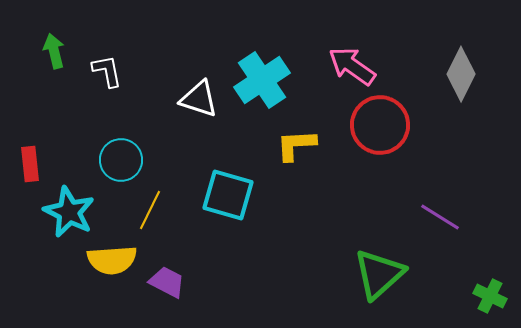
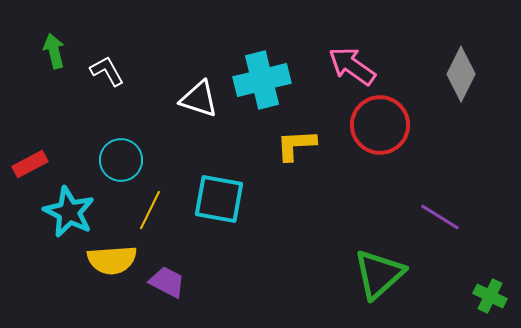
white L-shape: rotated 18 degrees counterclockwise
cyan cross: rotated 20 degrees clockwise
red rectangle: rotated 68 degrees clockwise
cyan square: moved 9 px left, 4 px down; rotated 6 degrees counterclockwise
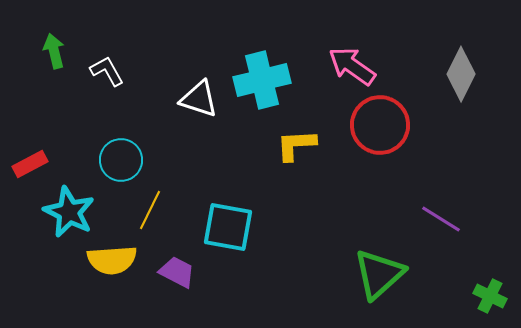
cyan square: moved 9 px right, 28 px down
purple line: moved 1 px right, 2 px down
purple trapezoid: moved 10 px right, 10 px up
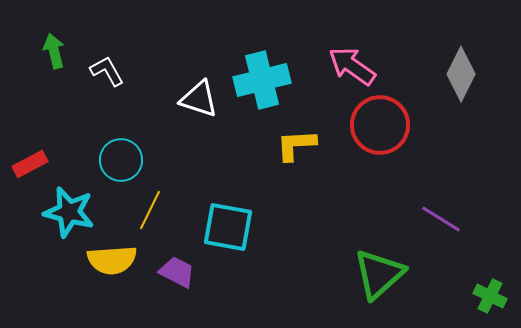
cyan star: rotated 12 degrees counterclockwise
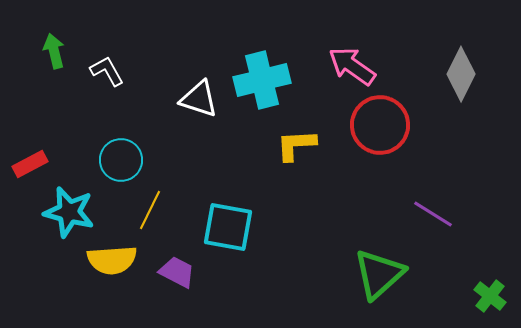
purple line: moved 8 px left, 5 px up
green cross: rotated 12 degrees clockwise
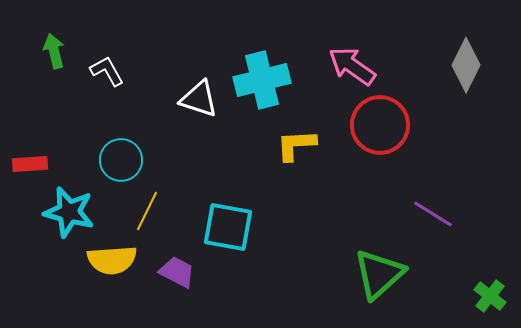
gray diamond: moved 5 px right, 9 px up
red rectangle: rotated 24 degrees clockwise
yellow line: moved 3 px left, 1 px down
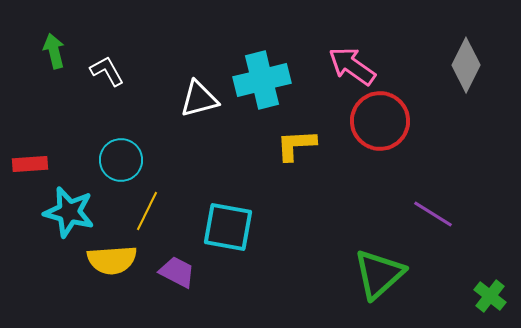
white triangle: rotated 33 degrees counterclockwise
red circle: moved 4 px up
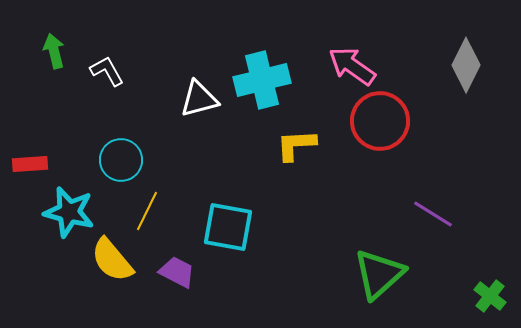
yellow semicircle: rotated 54 degrees clockwise
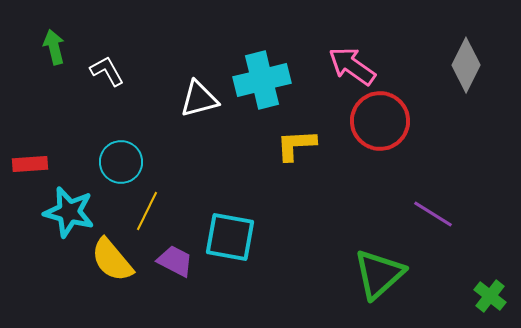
green arrow: moved 4 px up
cyan circle: moved 2 px down
cyan square: moved 2 px right, 10 px down
purple trapezoid: moved 2 px left, 11 px up
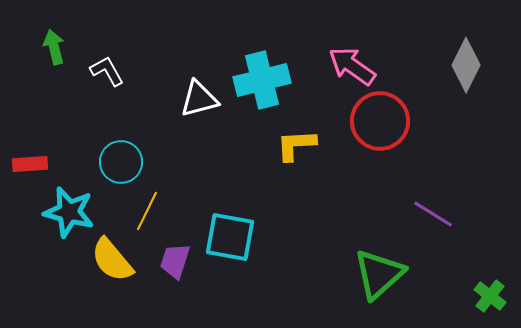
purple trapezoid: rotated 99 degrees counterclockwise
